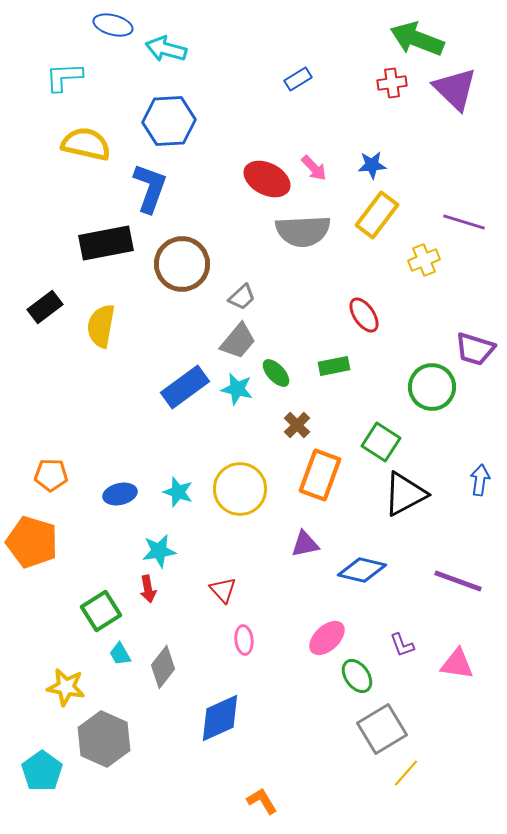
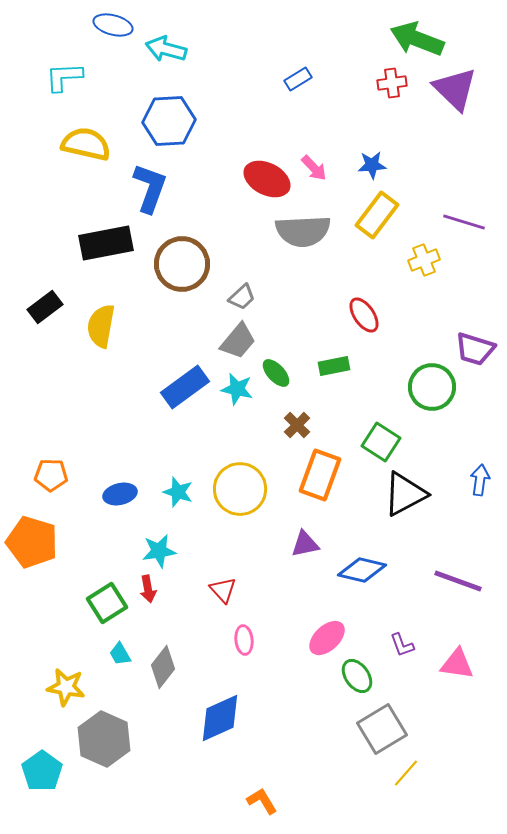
green square at (101, 611): moved 6 px right, 8 px up
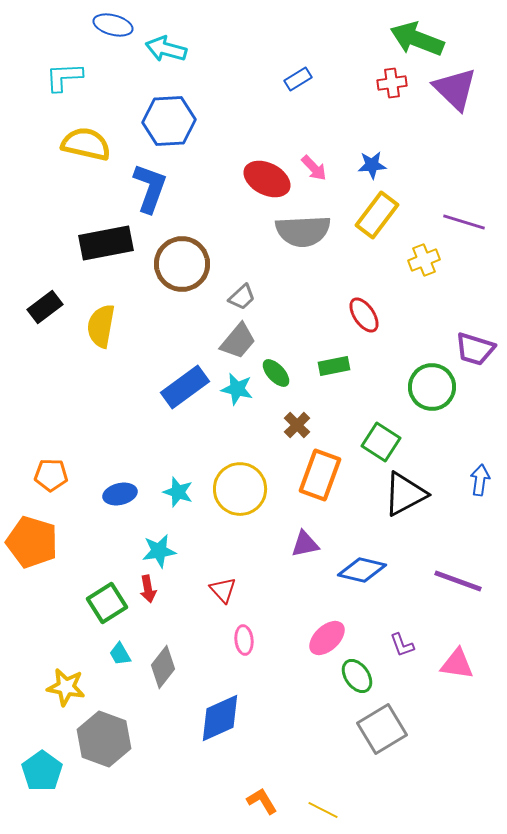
gray hexagon at (104, 739): rotated 4 degrees counterclockwise
yellow line at (406, 773): moved 83 px left, 37 px down; rotated 76 degrees clockwise
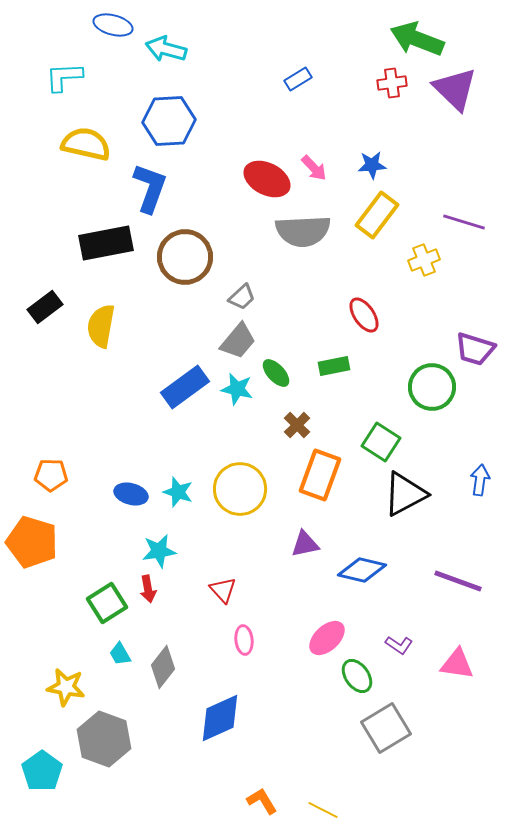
brown circle at (182, 264): moved 3 px right, 7 px up
blue ellipse at (120, 494): moved 11 px right; rotated 28 degrees clockwise
purple L-shape at (402, 645): moved 3 px left; rotated 36 degrees counterclockwise
gray square at (382, 729): moved 4 px right, 1 px up
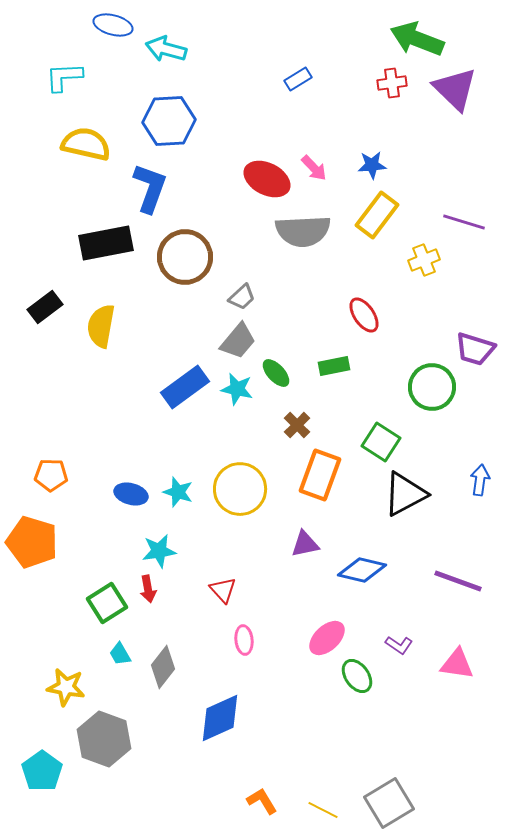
gray square at (386, 728): moved 3 px right, 75 px down
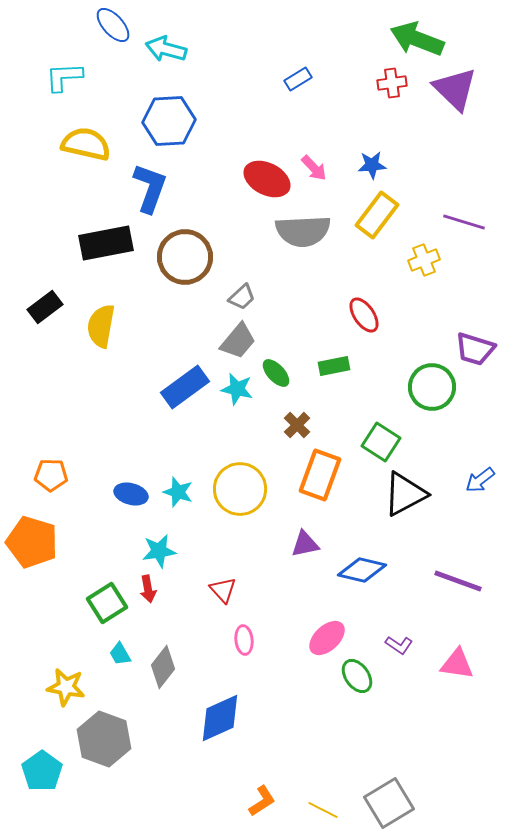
blue ellipse at (113, 25): rotated 33 degrees clockwise
blue arrow at (480, 480): rotated 136 degrees counterclockwise
orange L-shape at (262, 801): rotated 88 degrees clockwise
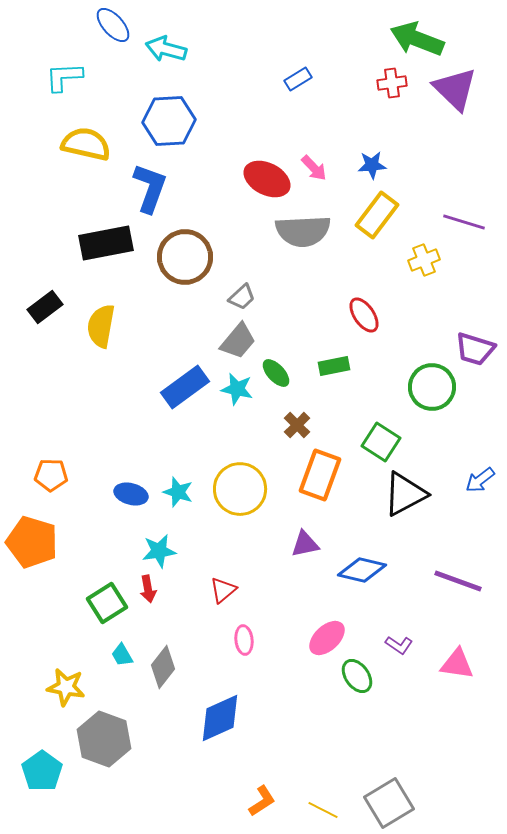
red triangle at (223, 590): rotated 32 degrees clockwise
cyan trapezoid at (120, 654): moved 2 px right, 1 px down
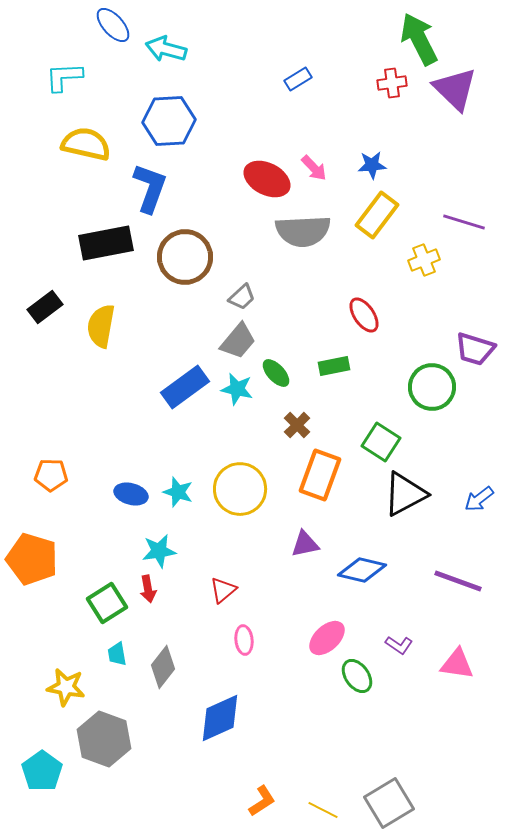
green arrow at (417, 39): moved 2 px right; rotated 42 degrees clockwise
blue arrow at (480, 480): moved 1 px left, 19 px down
orange pentagon at (32, 542): moved 17 px down
cyan trapezoid at (122, 655): moved 5 px left, 1 px up; rotated 20 degrees clockwise
